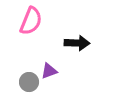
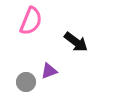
black arrow: moved 1 px left, 1 px up; rotated 35 degrees clockwise
gray circle: moved 3 px left
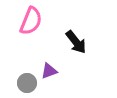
black arrow: rotated 15 degrees clockwise
gray circle: moved 1 px right, 1 px down
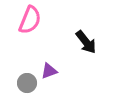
pink semicircle: moved 1 px left, 1 px up
black arrow: moved 10 px right
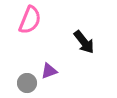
black arrow: moved 2 px left
